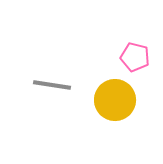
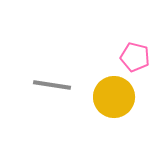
yellow circle: moved 1 px left, 3 px up
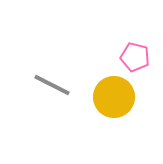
gray line: rotated 18 degrees clockwise
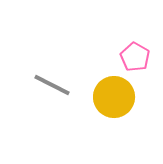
pink pentagon: rotated 16 degrees clockwise
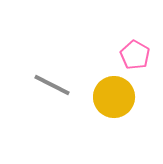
pink pentagon: moved 2 px up
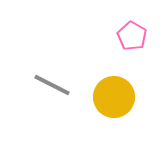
pink pentagon: moved 3 px left, 19 px up
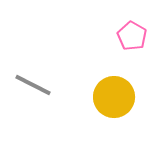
gray line: moved 19 px left
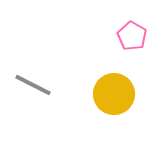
yellow circle: moved 3 px up
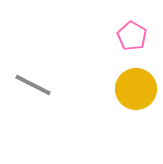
yellow circle: moved 22 px right, 5 px up
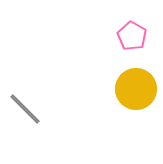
gray line: moved 8 px left, 24 px down; rotated 18 degrees clockwise
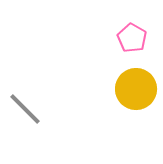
pink pentagon: moved 2 px down
